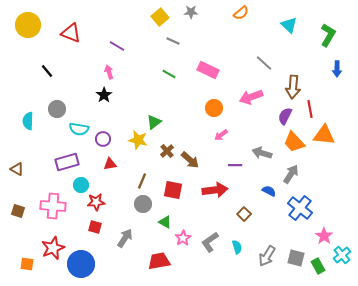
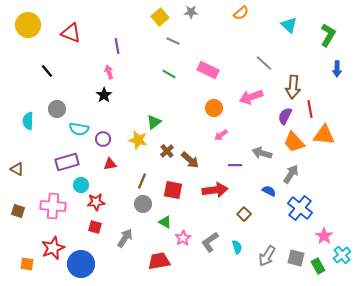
purple line at (117, 46): rotated 49 degrees clockwise
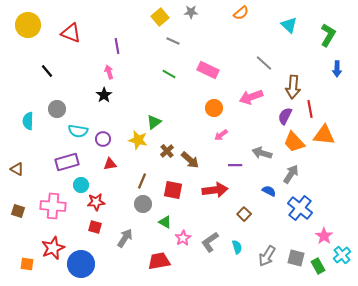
cyan semicircle at (79, 129): moved 1 px left, 2 px down
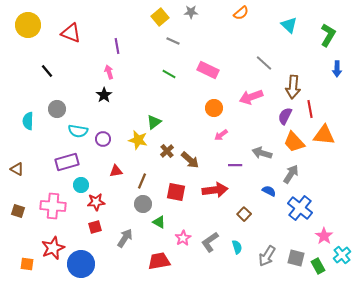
red triangle at (110, 164): moved 6 px right, 7 px down
red square at (173, 190): moved 3 px right, 2 px down
green triangle at (165, 222): moved 6 px left
red square at (95, 227): rotated 32 degrees counterclockwise
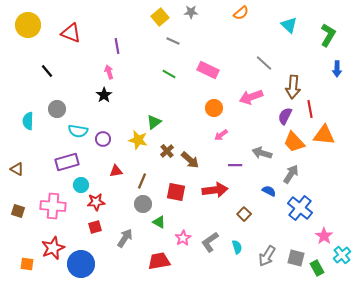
green rectangle at (318, 266): moved 1 px left, 2 px down
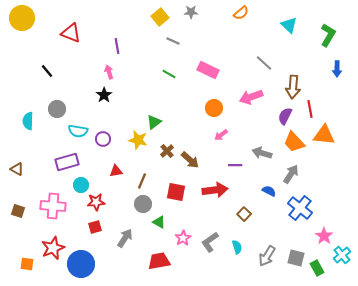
yellow circle at (28, 25): moved 6 px left, 7 px up
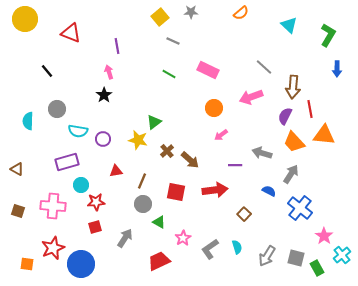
yellow circle at (22, 18): moved 3 px right, 1 px down
gray line at (264, 63): moved 4 px down
gray L-shape at (210, 242): moved 7 px down
red trapezoid at (159, 261): rotated 15 degrees counterclockwise
